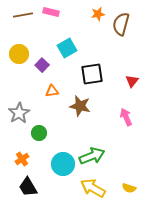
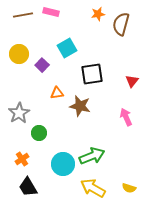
orange triangle: moved 5 px right, 2 px down
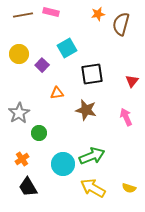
brown star: moved 6 px right, 4 px down
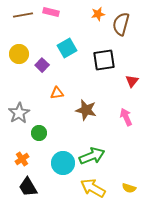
black square: moved 12 px right, 14 px up
cyan circle: moved 1 px up
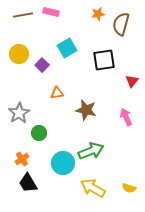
green arrow: moved 1 px left, 5 px up
black trapezoid: moved 4 px up
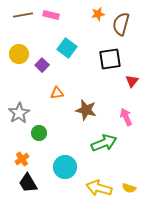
pink rectangle: moved 3 px down
cyan square: rotated 24 degrees counterclockwise
black square: moved 6 px right, 1 px up
green arrow: moved 13 px right, 8 px up
cyan circle: moved 2 px right, 4 px down
yellow arrow: moved 6 px right; rotated 15 degrees counterclockwise
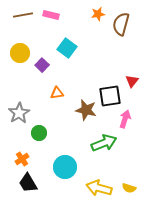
yellow circle: moved 1 px right, 1 px up
black square: moved 37 px down
pink arrow: moved 1 px left, 2 px down; rotated 42 degrees clockwise
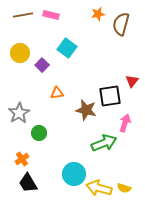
pink arrow: moved 4 px down
cyan circle: moved 9 px right, 7 px down
yellow semicircle: moved 5 px left
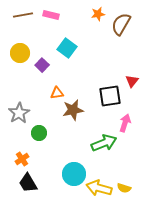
brown semicircle: rotated 15 degrees clockwise
brown star: moved 13 px left; rotated 25 degrees counterclockwise
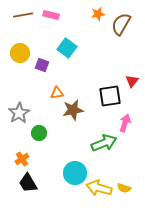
purple square: rotated 24 degrees counterclockwise
cyan circle: moved 1 px right, 1 px up
